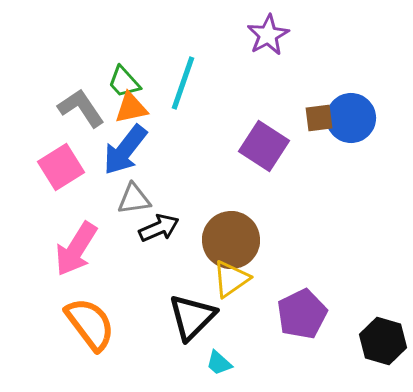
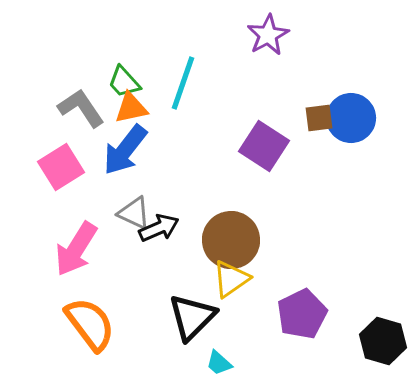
gray triangle: moved 14 px down; rotated 33 degrees clockwise
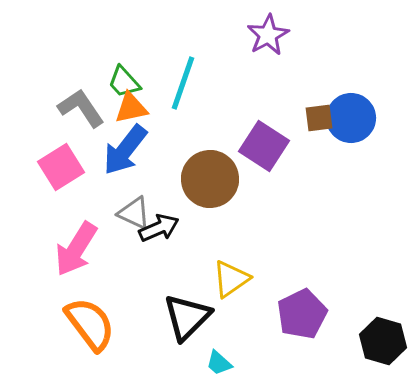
brown circle: moved 21 px left, 61 px up
black triangle: moved 5 px left
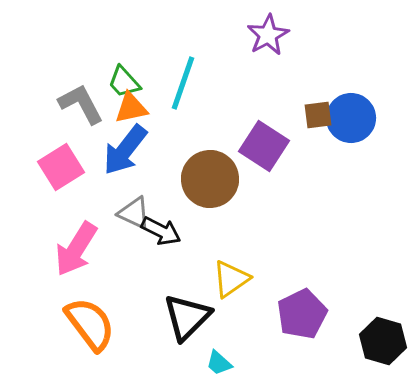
gray L-shape: moved 4 px up; rotated 6 degrees clockwise
brown square: moved 1 px left, 3 px up
black arrow: moved 2 px right, 3 px down; rotated 51 degrees clockwise
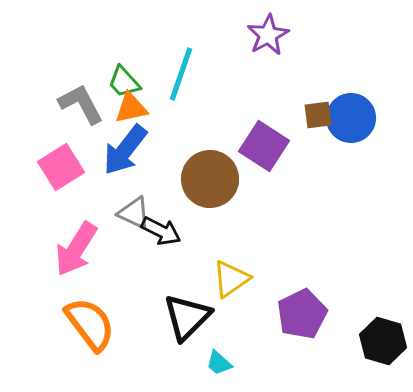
cyan line: moved 2 px left, 9 px up
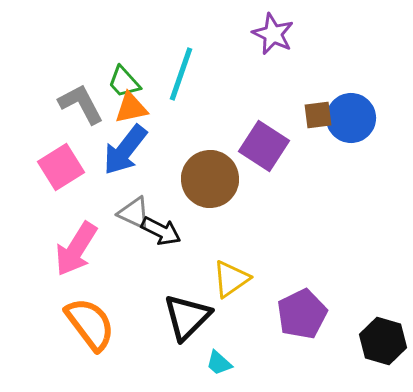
purple star: moved 5 px right, 1 px up; rotated 18 degrees counterclockwise
